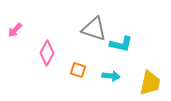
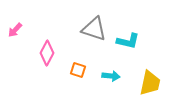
cyan L-shape: moved 7 px right, 3 px up
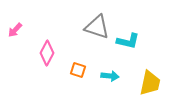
gray triangle: moved 3 px right, 2 px up
cyan arrow: moved 1 px left
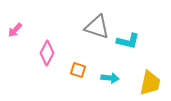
cyan arrow: moved 2 px down
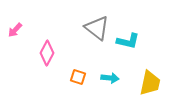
gray triangle: moved 1 px down; rotated 20 degrees clockwise
orange square: moved 7 px down
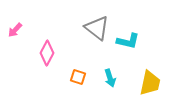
cyan arrow: rotated 66 degrees clockwise
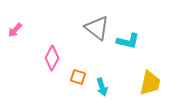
pink diamond: moved 5 px right, 5 px down
cyan arrow: moved 8 px left, 9 px down
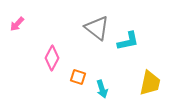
pink arrow: moved 2 px right, 6 px up
cyan L-shape: rotated 25 degrees counterclockwise
cyan arrow: moved 2 px down
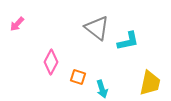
pink diamond: moved 1 px left, 4 px down
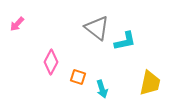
cyan L-shape: moved 3 px left
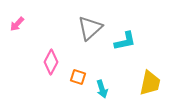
gray triangle: moved 7 px left; rotated 40 degrees clockwise
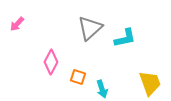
cyan L-shape: moved 3 px up
yellow trapezoid: rotated 32 degrees counterclockwise
